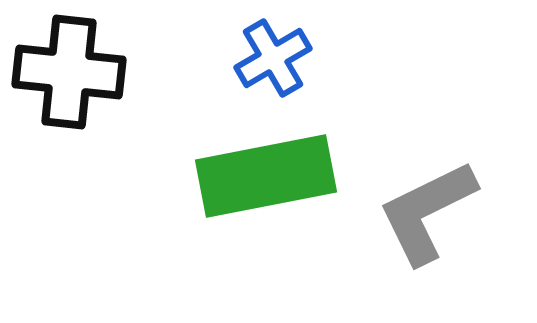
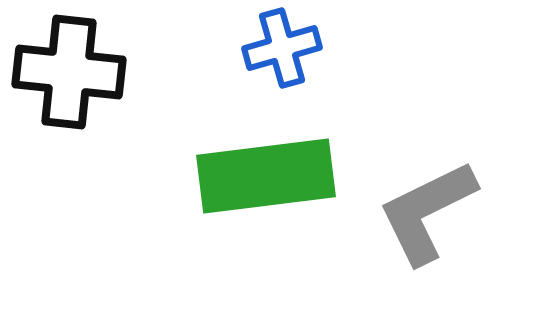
blue cross: moved 9 px right, 10 px up; rotated 14 degrees clockwise
green rectangle: rotated 4 degrees clockwise
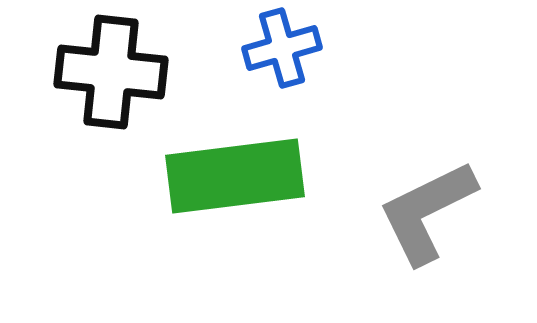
black cross: moved 42 px right
green rectangle: moved 31 px left
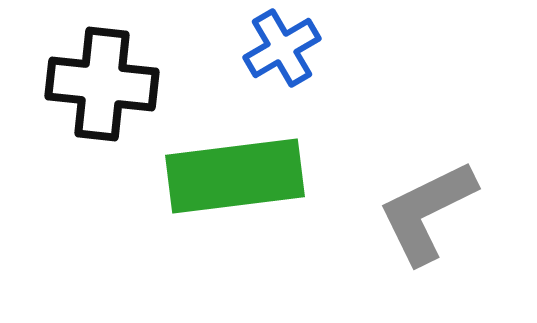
blue cross: rotated 14 degrees counterclockwise
black cross: moved 9 px left, 12 px down
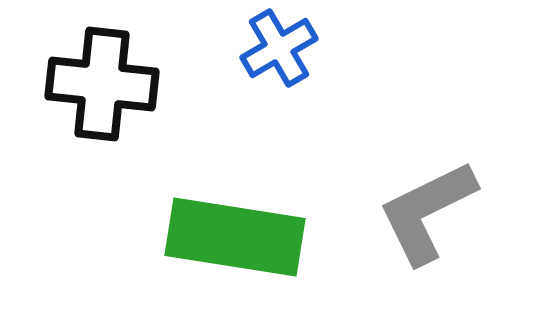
blue cross: moved 3 px left
green rectangle: moved 61 px down; rotated 16 degrees clockwise
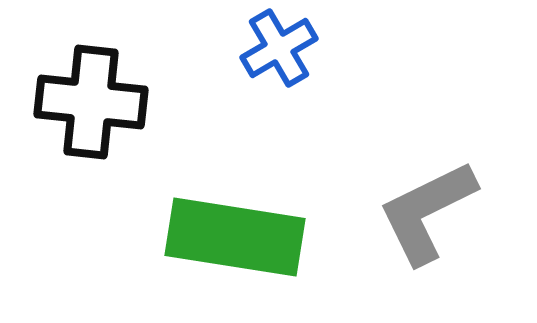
black cross: moved 11 px left, 18 px down
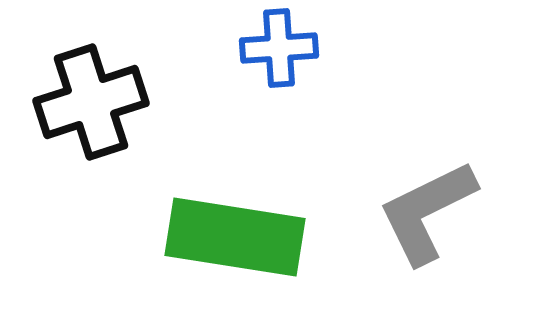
blue cross: rotated 26 degrees clockwise
black cross: rotated 24 degrees counterclockwise
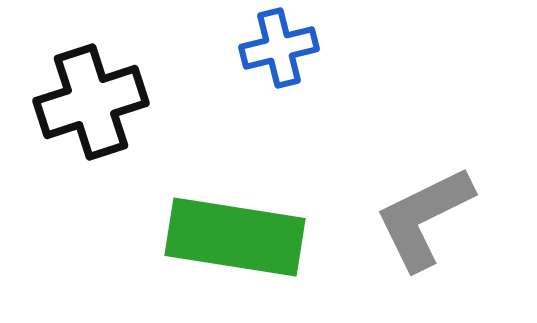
blue cross: rotated 10 degrees counterclockwise
gray L-shape: moved 3 px left, 6 px down
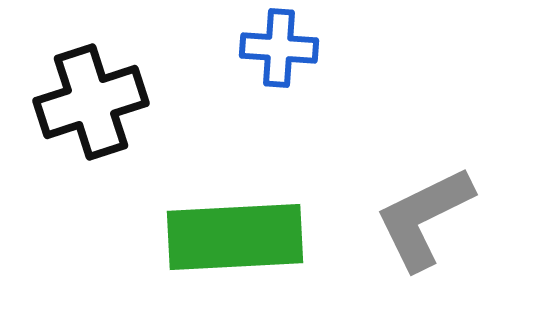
blue cross: rotated 18 degrees clockwise
green rectangle: rotated 12 degrees counterclockwise
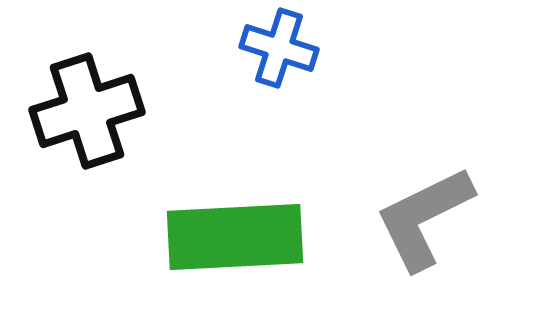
blue cross: rotated 14 degrees clockwise
black cross: moved 4 px left, 9 px down
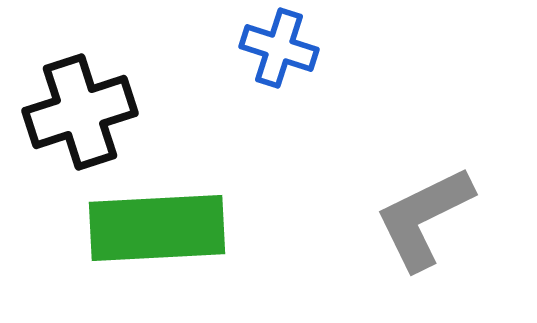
black cross: moved 7 px left, 1 px down
green rectangle: moved 78 px left, 9 px up
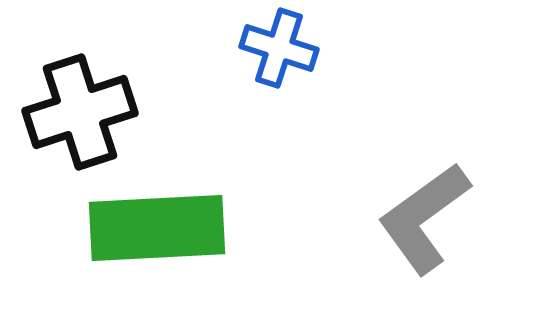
gray L-shape: rotated 10 degrees counterclockwise
